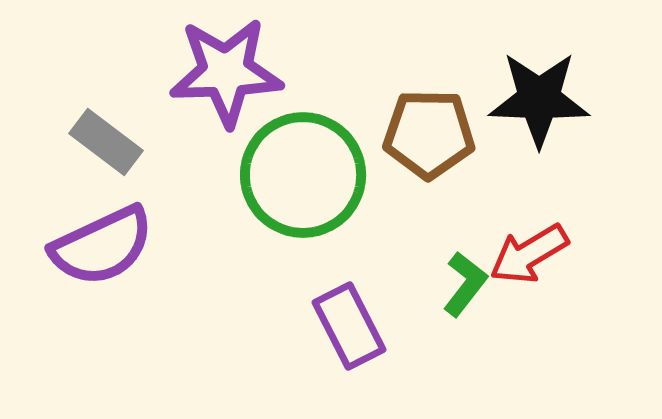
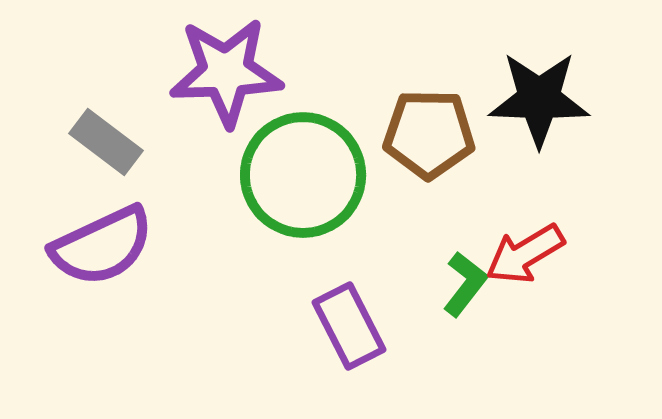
red arrow: moved 4 px left
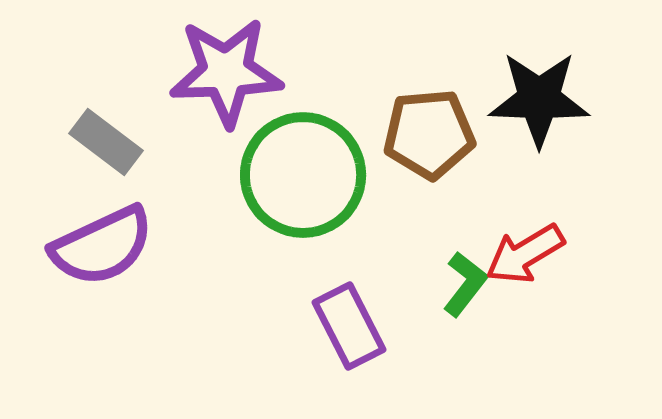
brown pentagon: rotated 6 degrees counterclockwise
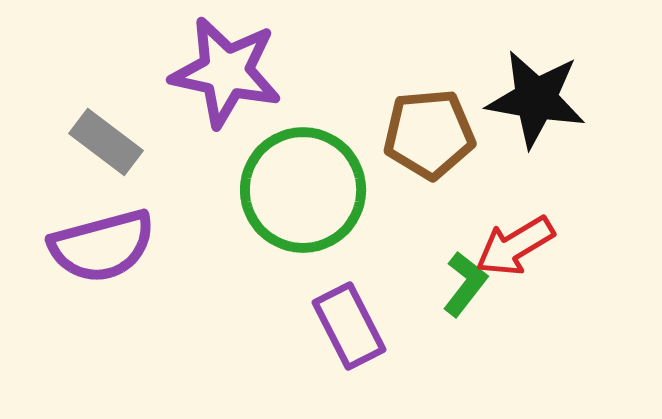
purple star: rotated 14 degrees clockwise
black star: moved 3 px left; rotated 8 degrees clockwise
green circle: moved 15 px down
purple semicircle: rotated 10 degrees clockwise
red arrow: moved 10 px left, 8 px up
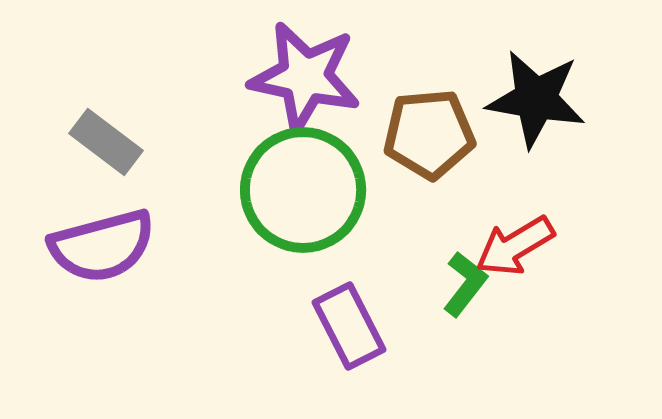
purple star: moved 79 px right, 5 px down
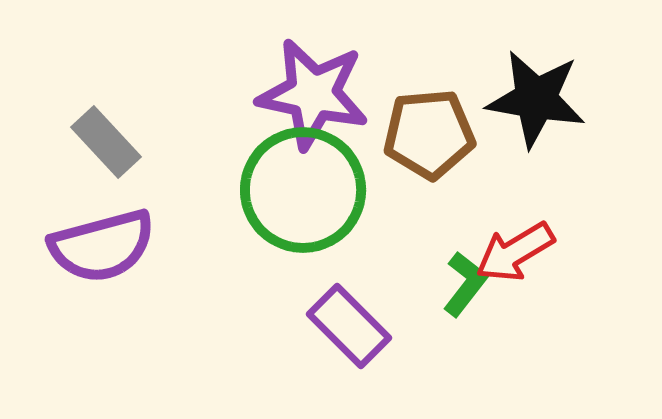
purple star: moved 8 px right, 17 px down
gray rectangle: rotated 10 degrees clockwise
red arrow: moved 6 px down
purple rectangle: rotated 18 degrees counterclockwise
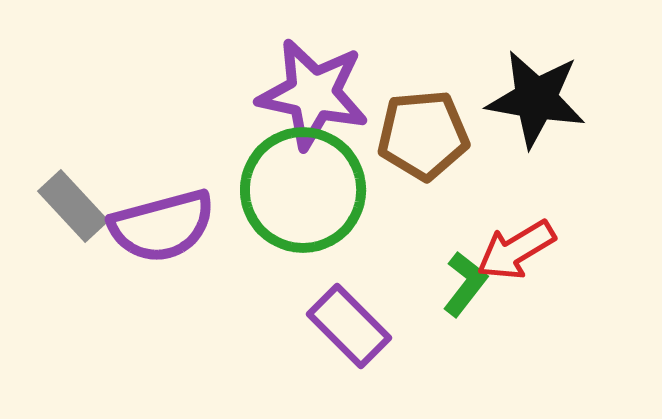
brown pentagon: moved 6 px left, 1 px down
gray rectangle: moved 33 px left, 64 px down
purple semicircle: moved 60 px right, 20 px up
red arrow: moved 1 px right, 2 px up
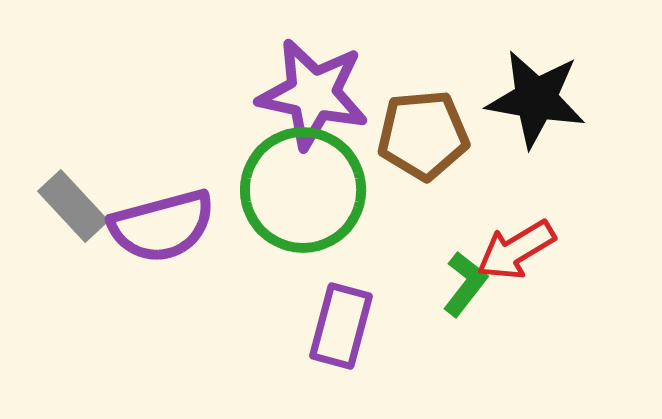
purple rectangle: moved 8 px left; rotated 60 degrees clockwise
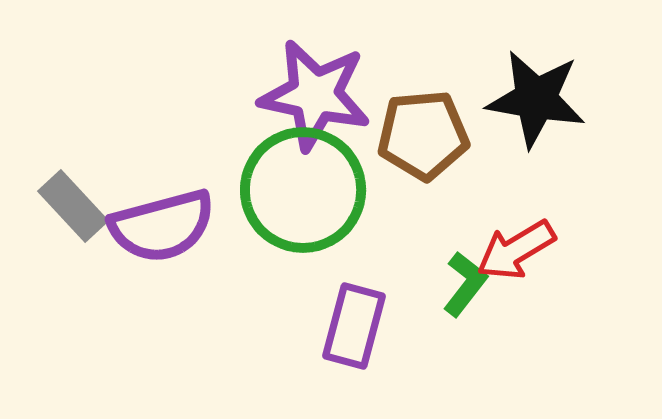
purple star: moved 2 px right, 1 px down
purple rectangle: moved 13 px right
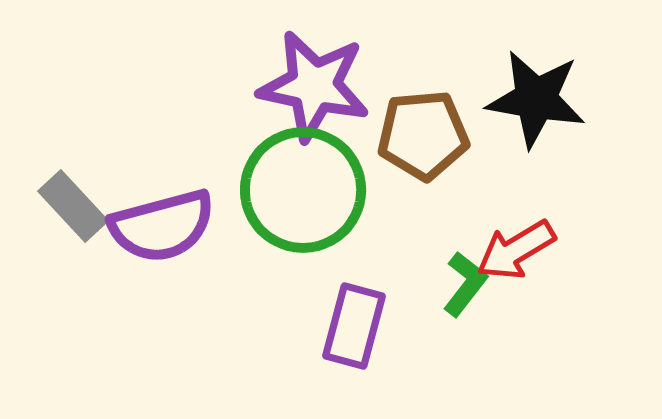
purple star: moved 1 px left, 9 px up
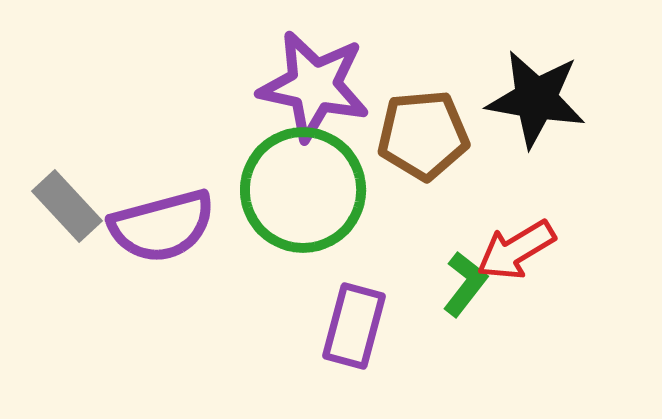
gray rectangle: moved 6 px left
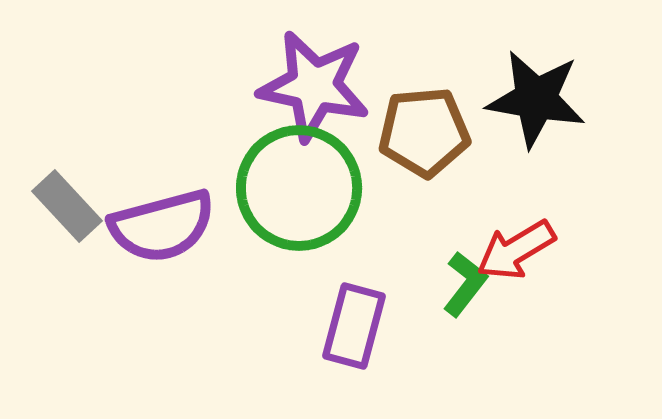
brown pentagon: moved 1 px right, 3 px up
green circle: moved 4 px left, 2 px up
